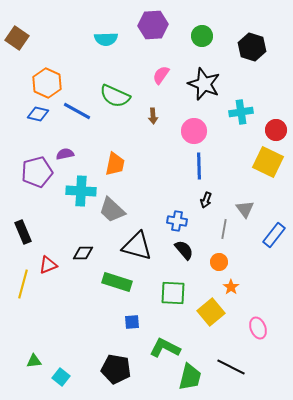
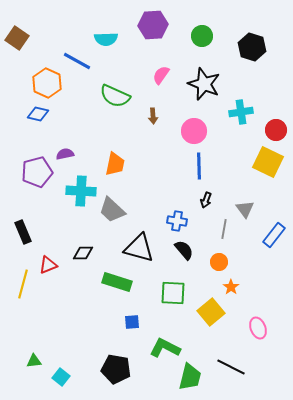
blue line at (77, 111): moved 50 px up
black triangle at (137, 246): moved 2 px right, 2 px down
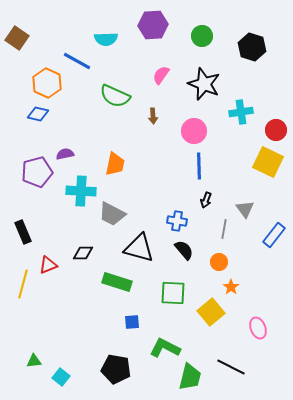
gray trapezoid at (112, 210): moved 4 px down; rotated 16 degrees counterclockwise
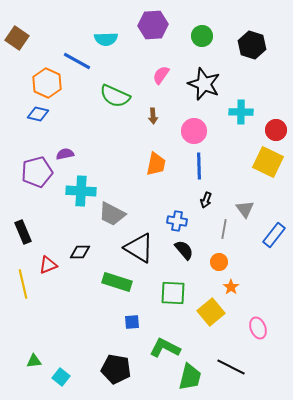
black hexagon at (252, 47): moved 2 px up
cyan cross at (241, 112): rotated 10 degrees clockwise
orange trapezoid at (115, 164): moved 41 px right
black triangle at (139, 248): rotated 16 degrees clockwise
black diamond at (83, 253): moved 3 px left, 1 px up
yellow line at (23, 284): rotated 28 degrees counterclockwise
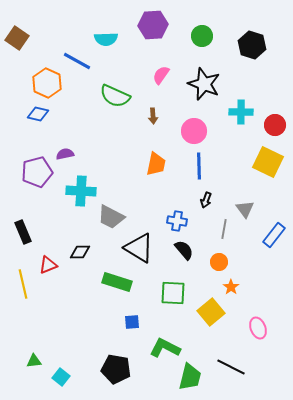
red circle at (276, 130): moved 1 px left, 5 px up
gray trapezoid at (112, 214): moved 1 px left, 3 px down
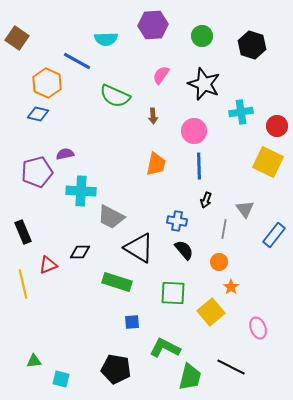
cyan cross at (241, 112): rotated 10 degrees counterclockwise
red circle at (275, 125): moved 2 px right, 1 px down
cyan square at (61, 377): moved 2 px down; rotated 24 degrees counterclockwise
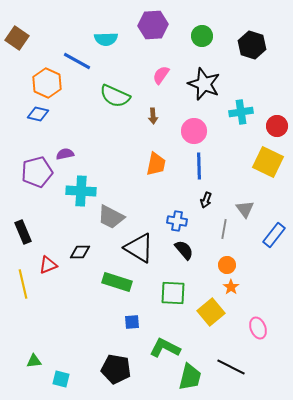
orange circle at (219, 262): moved 8 px right, 3 px down
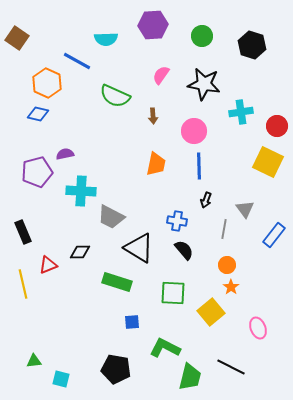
black star at (204, 84): rotated 12 degrees counterclockwise
